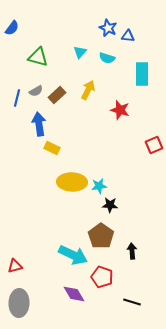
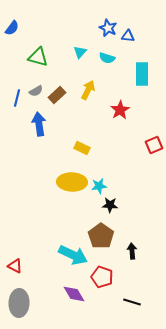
red star: rotated 24 degrees clockwise
yellow rectangle: moved 30 px right
red triangle: rotated 42 degrees clockwise
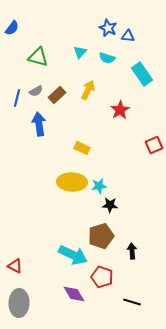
cyan rectangle: rotated 35 degrees counterclockwise
brown pentagon: rotated 20 degrees clockwise
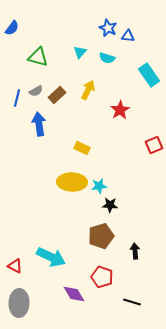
cyan rectangle: moved 7 px right, 1 px down
black arrow: moved 3 px right
cyan arrow: moved 22 px left, 2 px down
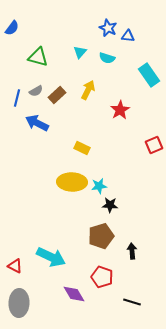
blue arrow: moved 2 px left, 1 px up; rotated 55 degrees counterclockwise
black arrow: moved 3 px left
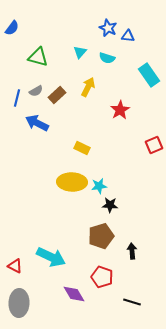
yellow arrow: moved 3 px up
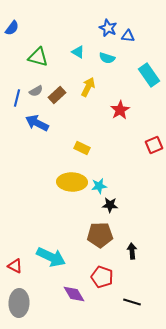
cyan triangle: moved 2 px left; rotated 40 degrees counterclockwise
brown pentagon: moved 1 px left, 1 px up; rotated 15 degrees clockwise
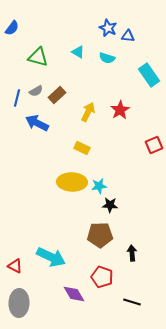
yellow arrow: moved 25 px down
black arrow: moved 2 px down
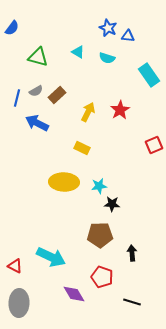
yellow ellipse: moved 8 px left
black star: moved 2 px right, 1 px up
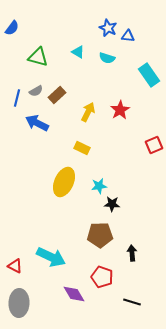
yellow ellipse: rotated 68 degrees counterclockwise
